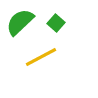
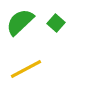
yellow line: moved 15 px left, 12 px down
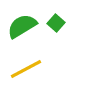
green semicircle: moved 2 px right, 4 px down; rotated 12 degrees clockwise
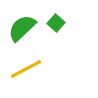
green semicircle: moved 2 px down; rotated 12 degrees counterclockwise
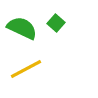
green semicircle: rotated 68 degrees clockwise
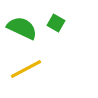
green square: rotated 12 degrees counterclockwise
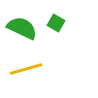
yellow line: rotated 12 degrees clockwise
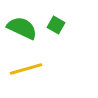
green square: moved 2 px down
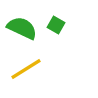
yellow line: rotated 16 degrees counterclockwise
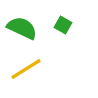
green square: moved 7 px right
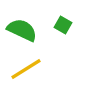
green semicircle: moved 2 px down
